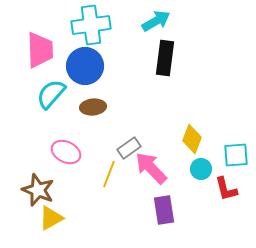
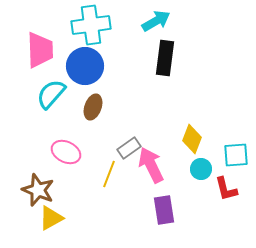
brown ellipse: rotated 65 degrees counterclockwise
pink arrow: moved 3 px up; rotated 18 degrees clockwise
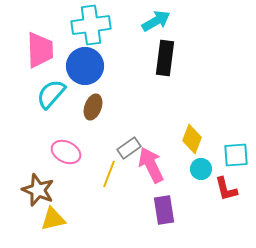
yellow triangle: moved 2 px right, 1 px down; rotated 16 degrees clockwise
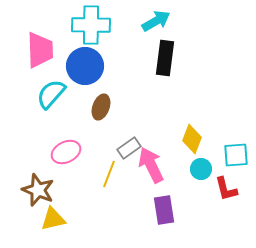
cyan cross: rotated 9 degrees clockwise
brown ellipse: moved 8 px right
pink ellipse: rotated 52 degrees counterclockwise
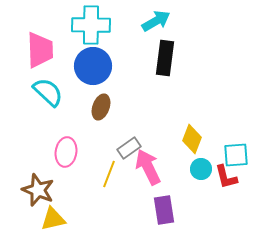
blue circle: moved 8 px right
cyan semicircle: moved 3 px left, 2 px up; rotated 92 degrees clockwise
pink ellipse: rotated 56 degrees counterclockwise
pink arrow: moved 3 px left, 2 px down
red L-shape: moved 12 px up
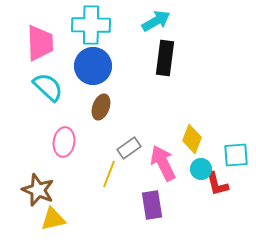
pink trapezoid: moved 7 px up
cyan semicircle: moved 5 px up
pink ellipse: moved 2 px left, 10 px up
pink arrow: moved 15 px right, 4 px up
red L-shape: moved 9 px left, 7 px down
purple rectangle: moved 12 px left, 5 px up
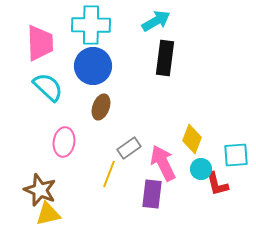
brown star: moved 2 px right
purple rectangle: moved 11 px up; rotated 16 degrees clockwise
yellow triangle: moved 5 px left, 5 px up
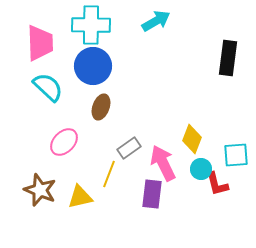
black rectangle: moved 63 px right
pink ellipse: rotated 36 degrees clockwise
yellow triangle: moved 32 px right, 17 px up
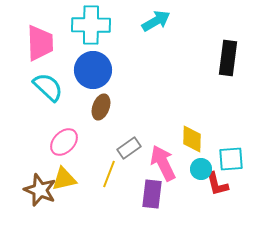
blue circle: moved 4 px down
yellow diamond: rotated 20 degrees counterclockwise
cyan square: moved 5 px left, 4 px down
yellow triangle: moved 16 px left, 18 px up
